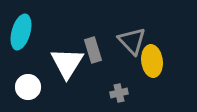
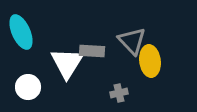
cyan ellipse: rotated 40 degrees counterclockwise
gray rectangle: moved 1 px left, 1 px down; rotated 70 degrees counterclockwise
yellow ellipse: moved 2 px left
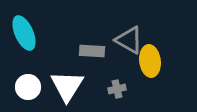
cyan ellipse: moved 3 px right, 1 px down
gray triangle: moved 3 px left, 1 px up; rotated 16 degrees counterclockwise
white triangle: moved 23 px down
gray cross: moved 2 px left, 4 px up
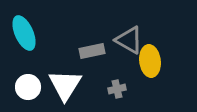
gray rectangle: rotated 15 degrees counterclockwise
white triangle: moved 2 px left, 1 px up
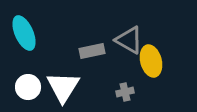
yellow ellipse: moved 1 px right; rotated 8 degrees counterclockwise
white triangle: moved 2 px left, 2 px down
gray cross: moved 8 px right, 3 px down
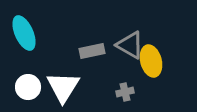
gray triangle: moved 1 px right, 5 px down
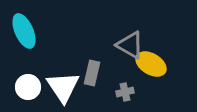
cyan ellipse: moved 2 px up
gray rectangle: moved 22 px down; rotated 65 degrees counterclockwise
yellow ellipse: moved 3 px down; rotated 44 degrees counterclockwise
white triangle: rotated 6 degrees counterclockwise
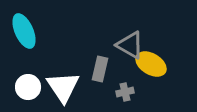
gray rectangle: moved 8 px right, 4 px up
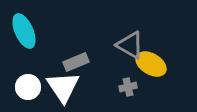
gray rectangle: moved 24 px left, 7 px up; rotated 55 degrees clockwise
gray cross: moved 3 px right, 5 px up
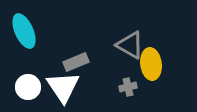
yellow ellipse: rotated 52 degrees clockwise
